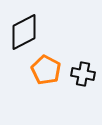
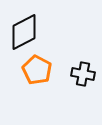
orange pentagon: moved 9 px left
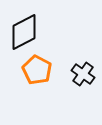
black cross: rotated 25 degrees clockwise
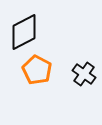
black cross: moved 1 px right
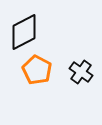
black cross: moved 3 px left, 2 px up
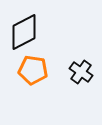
orange pentagon: moved 4 px left; rotated 20 degrees counterclockwise
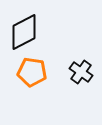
orange pentagon: moved 1 px left, 2 px down
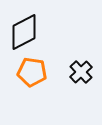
black cross: rotated 10 degrees clockwise
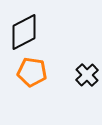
black cross: moved 6 px right, 3 px down
